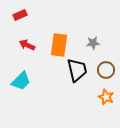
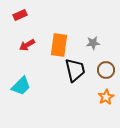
red arrow: rotated 56 degrees counterclockwise
black trapezoid: moved 2 px left
cyan trapezoid: moved 5 px down
orange star: rotated 21 degrees clockwise
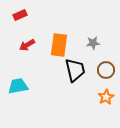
cyan trapezoid: moved 3 px left; rotated 145 degrees counterclockwise
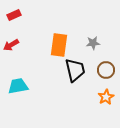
red rectangle: moved 6 px left
red arrow: moved 16 px left
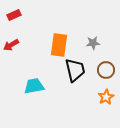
cyan trapezoid: moved 16 px right
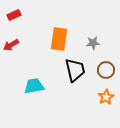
orange rectangle: moved 6 px up
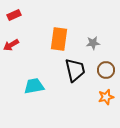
orange star: rotated 14 degrees clockwise
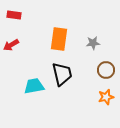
red rectangle: rotated 32 degrees clockwise
black trapezoid: moved 13 px left, 4 px down
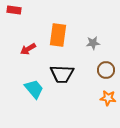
red rectangle: moved 5 px up
orange rectangle: moved 1 px left, 4 px up
red arrow: moved 17 px right, 4 px down
black trapezoid: rotated 105 degrees clockwise
cyan trapezoid: moved 3 px down; rotated 60 degrees clockwise
orange star: moved 2 px right, 1 px down; rotated 21 degrees clockwise
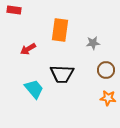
orange rectangle: moved 2 px right, 5 px up
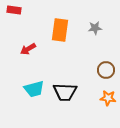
gray star: moved 2 px right, 15 px up
black trapezoid: moved 3 px right, 18 px down
cyan trapezoid: rotated 115 degrees clockwise
